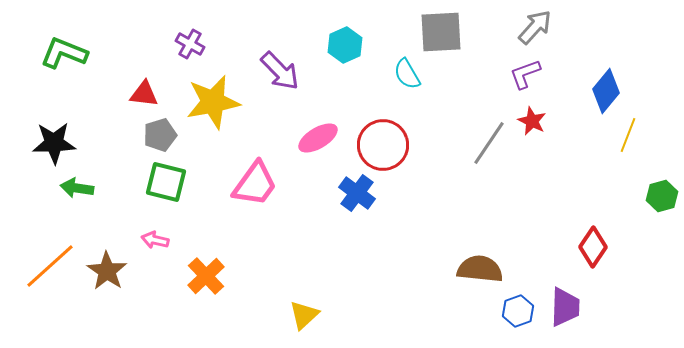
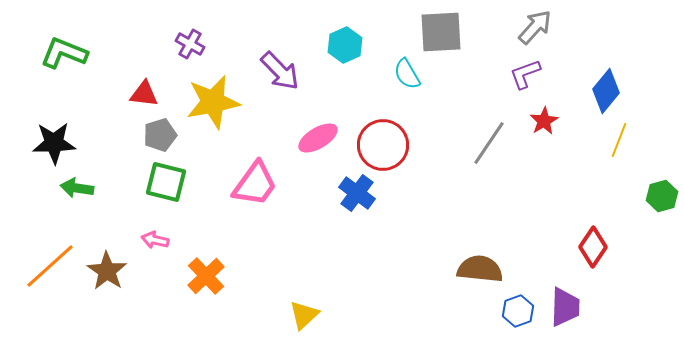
red star: moved 12 px right; rotated 16 degrees clockwise
yellow line: moved 9 px left, 5 px down
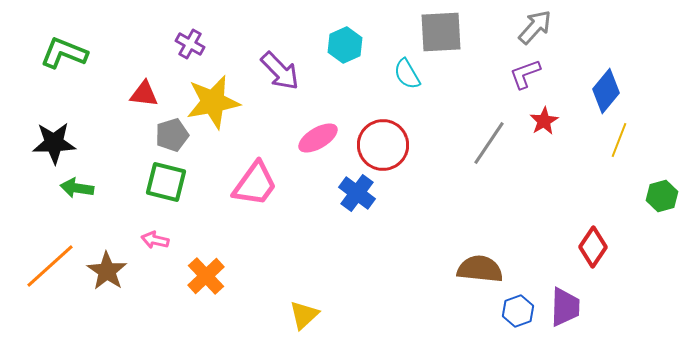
gray pentagon: moved 12 px right
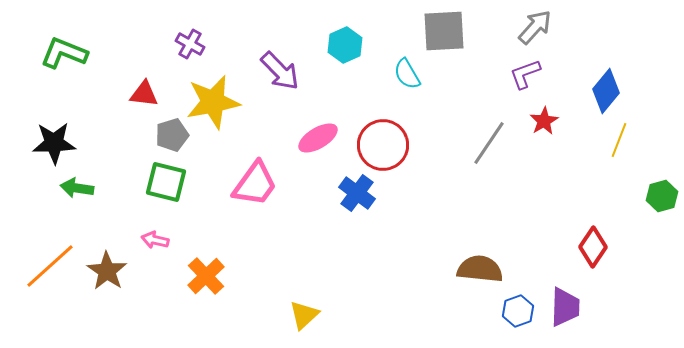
gray square: moved 3 px right, 1 px up
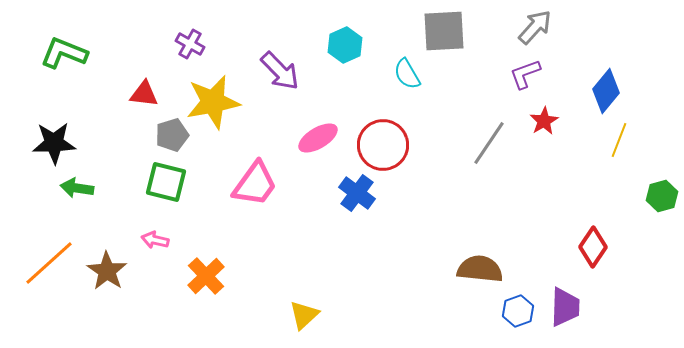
orange line: moved 1 px left, 3 px up
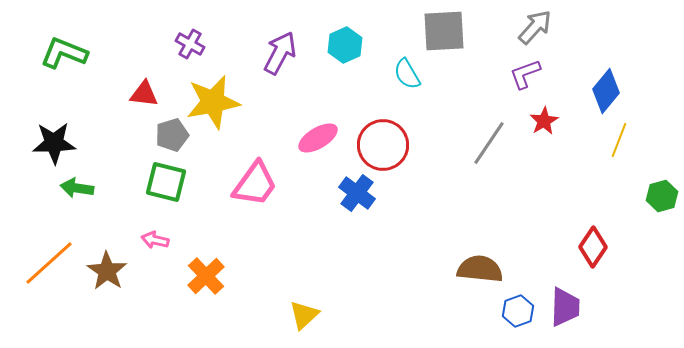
purple arrow: moved 18 px up; rotated 108 degrees counterclockwise
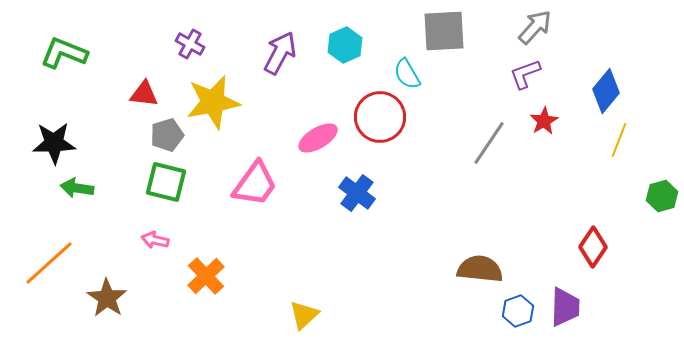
gray pentagon: moved 5 px left
red circle: moved 3 px left, 28 px up
brown star: moved 27 px down
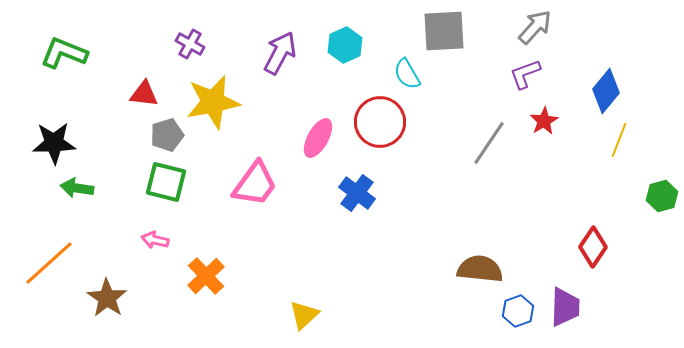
red circle: moved 5 px down
pink ellipse: rotated 30 degrees counterclockwise
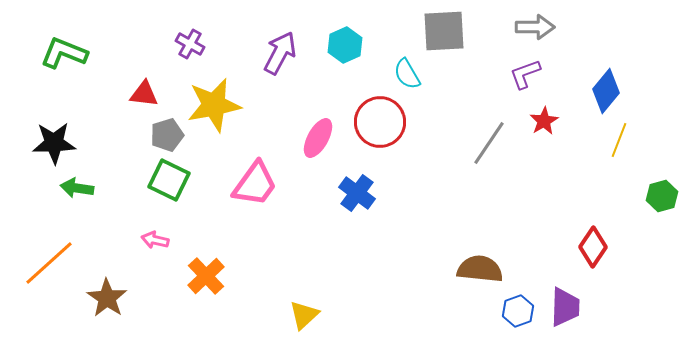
gray arrow: rotated 48 degrees clockwise
yellow star: moved 1 px right, 3 px down
green square: moved 3 px right, 2 px up; rotated 12 degrees clockwise
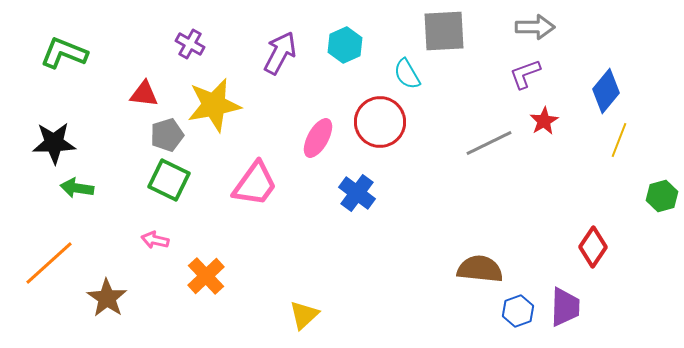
gray line: rotated 30 degrees clockwise
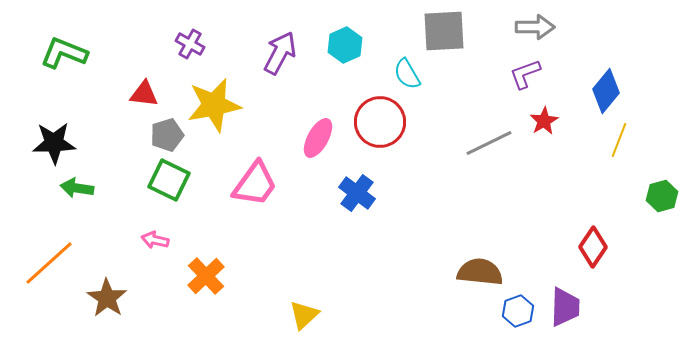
brown semicircle: moved 3 px down
